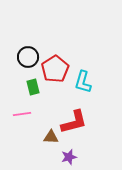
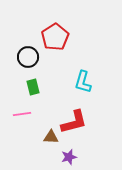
red pentagon: moved 32 px up
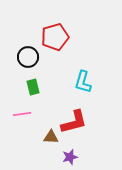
red pentagon: rotated 16 degrees clockwise
purple star: moved 1 px right
